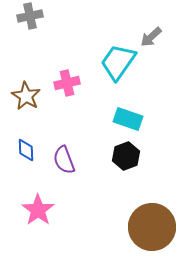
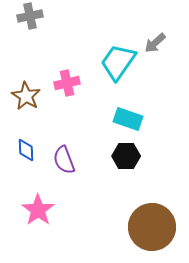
gray arrow: moved 4 px right, 6 px down
black hexagon: rotated 20 degrees clockwise
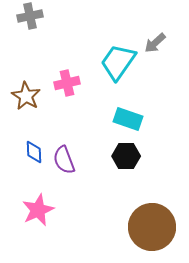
blue diamond: moved 8 px right, 2 px down
pink star: rotated 12 degrees clockwise
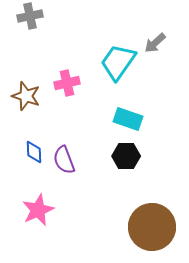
brown star: rotated 12 degrees counterclockwise
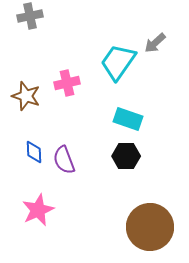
brown circle: moved 2 px left
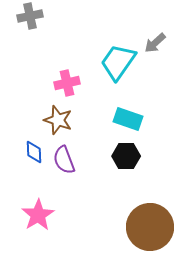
brown star: moved 32 px right, 24 px down
pink star: moved 5 px down; rotated 8 degrees counterclockwise
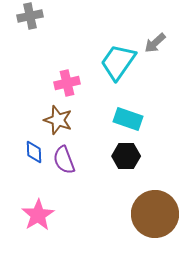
brown circle: moved 5 px right, 13 px up
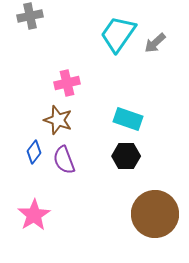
cyan trapezoid: moved 28 px up
blue diamond: rotated 40 degrees clockwise
pink star: moved 4 px left
